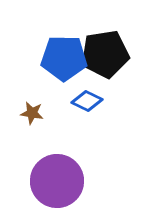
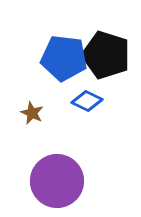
black pentagon: moved 1 px right, 1 px down; rotated 27 degrees clockwise
blue pentagon: rotated 6 degrees clockwise
brown star: rotated 15 degrees clockwise
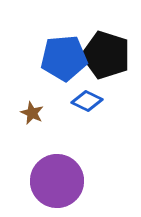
blue pentagon: rotated 12 degrees counterclockwise
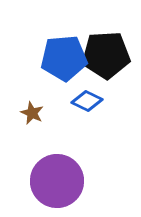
black pentagon: rotated 21 degrees counterclockwise
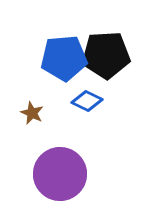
purple circle: moved 3 px right, 7 px up
